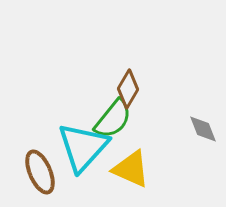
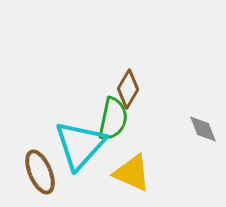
green semicircle: rotated 27 degrees counterclockwise
cyan triangle: moved 3 px left, 2 px up
yellow triangle: moved 1 px right, 4 px down
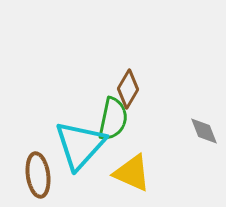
gray diamond: moved 1 px right, 2 px down
brown ellipse: moved 2 px left, 3 px down; rotated 15 degrees clockwise
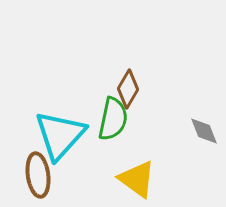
cyan triangle: moved 20 px left, 10 px up
yellow triangle: moved 5 px right, 6 px down; rotated 12 degrees clockwise
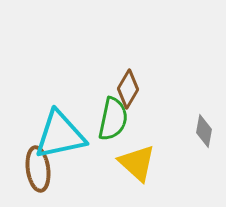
gray diamond: rotated 32 degrees clockwise
cyan triangle: rotated 36 degrees clockwise
brown ellipse: moved 6 px up
yellow triangle: moved 16 px up; rotated 6 degrees clockwise
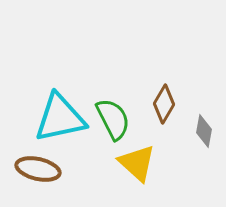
brown diamond: moved 36 px right, 15 px down
green semicircle: rotated 39 degrees counterclockwise
cyan triangle: moved 17 px up
brown ellipse: rotated 69 degrees counterclockwise
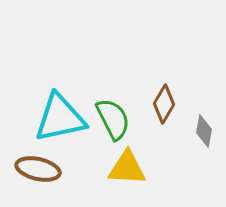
yellow triangle: moved 10 px left, 5 px down; rotated 39 degrees counterclockwise
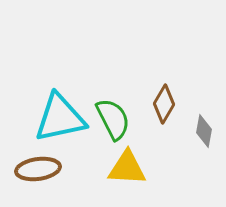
brown ellipse: rotated 21 degrees counterclockwise
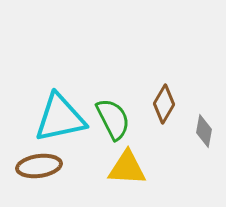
brown ellipse: moved 1 px right, 3 px up
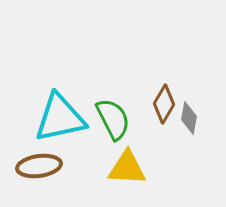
gray diamond: moved 15 px left, 13 px up
